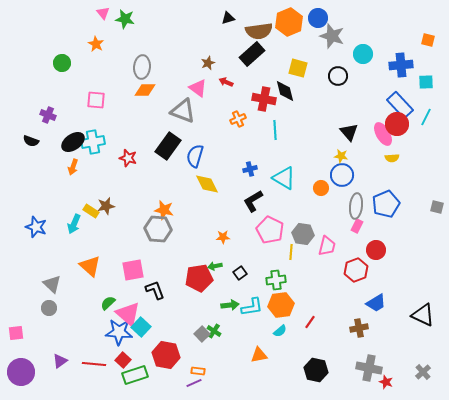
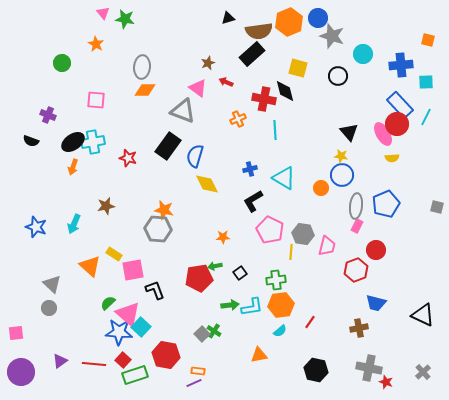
yellow rectangle at (91, 211): moved 23 px right, 43 px down
blue trapezoid at (376, 303): rotated 45 degrees clockwise
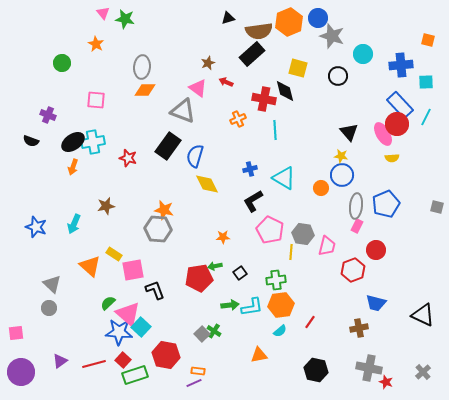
red hexagon at (356, 270): moved 3 px left
red line at (94, 364): rotated 20 degrees counterclockwise
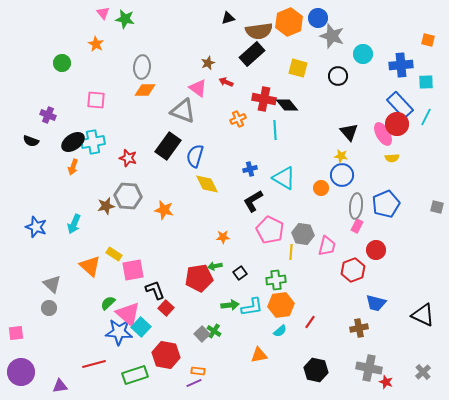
black diamond at (285, 91): moved 2 px right, 14 px down; rotated 25 degrees counterclockwise
gray hexagon at (158, 229): moved 30 px left, 33 px up
red square at (123, 360): moved 43 px right, 52 px up
purple triangle at (60, 361): moved 25 px down; rotated 28 degrees clockwise
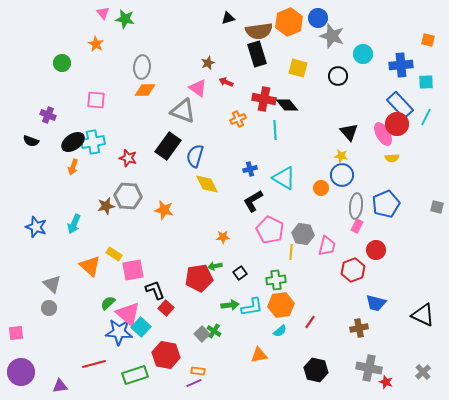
black rectangle at (252, 54): moved 5 px right; rotated 65 degrees counterclockwise
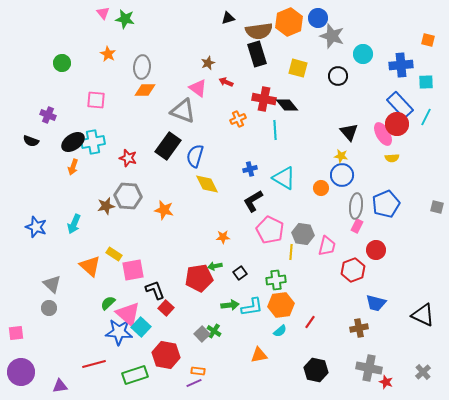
orange star at (96, 44): moved 12 px right, 10 px down
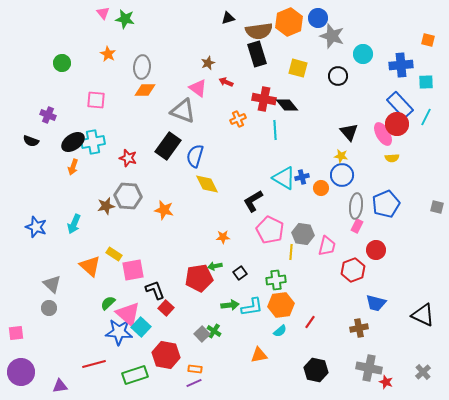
blue cross at (250, 169): moved 52 px right, 8 px down
orange rectangle at (198, 371): moved 3 px left, 2 px up
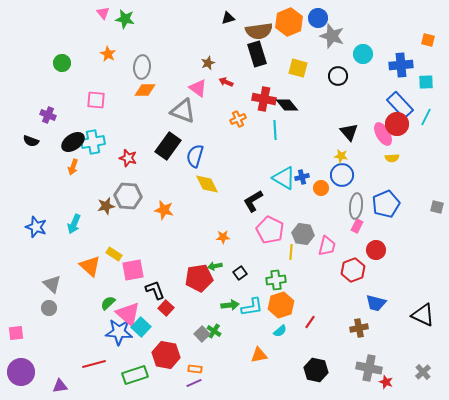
orange hexagon at (281, 305): rotated 10 degrees counterclockwise
